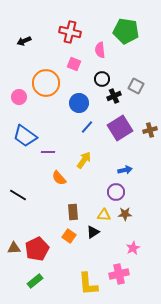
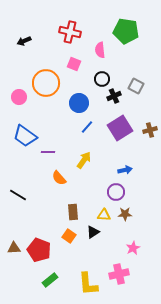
red pentagon: moved 2 px right, 1 px down; rotated 25 degrees counterclockwise
green rectangle: moved 15 px right, 1 px up
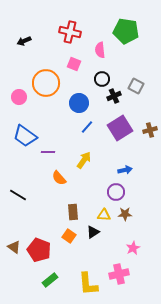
brown triangle: moved 1 px up; rotated 40 degrees clockwise
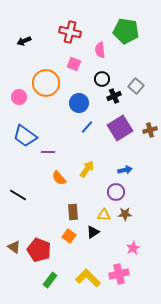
gray square: rotated 14 degrees clockwise
yellow arrow: moved 3 px right, 9 px down
green rectangle: rotated 14 degrees counterclockwise
yellow L-shape: moved 6 px up; rotated 140 degrees clockwise
